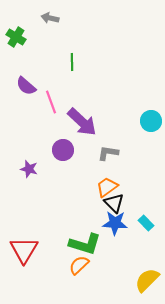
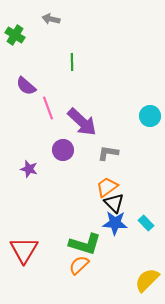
gray arrow: moved 1 px right, 1 px down
green cross: moved 1 px left, 2 px up
pink line: moved 3 px left, 6 px down
cyan circle: moved 1 px left, 5 px up
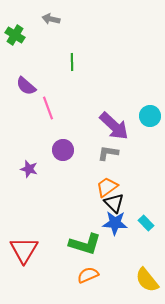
purple arrow: moved 32 px right, 4 px down
orange semicircle: moved 9 px right, 10 px down; rotated 20 degrees clockwise
yellow semicircle: rotated 84 degrees counterclockwise
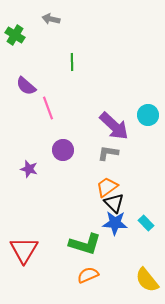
cyan circle: moved 2 px left, 1 px up
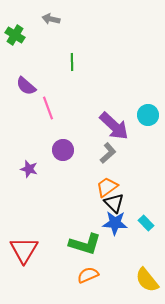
gray L-shape: rotated 130 degrees clockwise
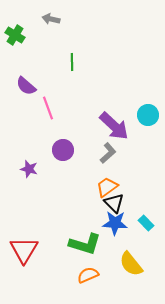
yellow semicircle: moved 16 px left, 16 px up
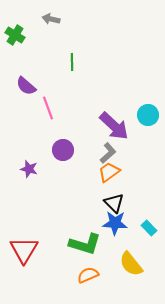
orange trapezoid: moved 2 px right, 15 px up
cyan rectangle: moved 3 px right, 5 px down
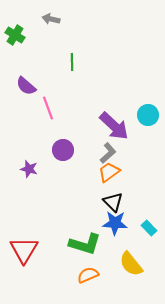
black triangle: moved 1 px left, 1 px up
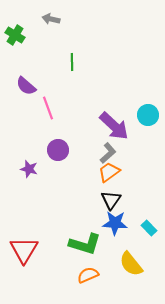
purple circle: moved 5 px left
black triangle: moved 2 px left, 2 px up; rotated 20 degrees clockwise
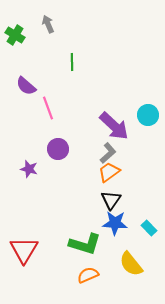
gray arrow: moved 3 px left, 5 px down; rotated 54 degrees clockwise
purple circle: moved 1 px up
